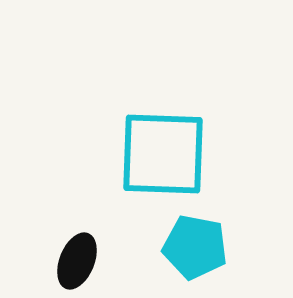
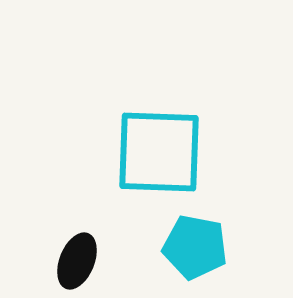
cyan square: moved 4 px left, 2 px up
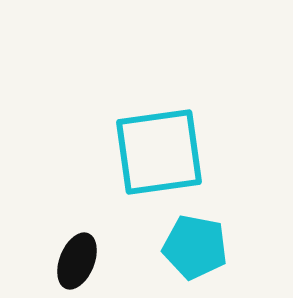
cyan square: rotated 10 degrees counterclockwise
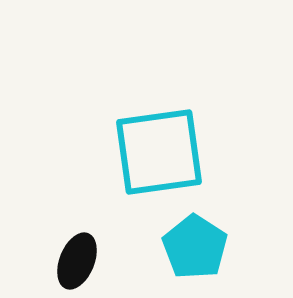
cyan pentagon: rotated 22 degrees clockwise
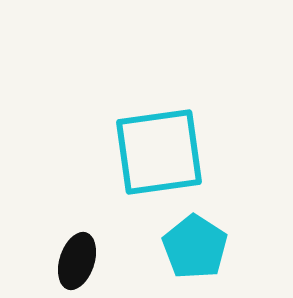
black ellipse: rotated 4 degrees counterclockwise
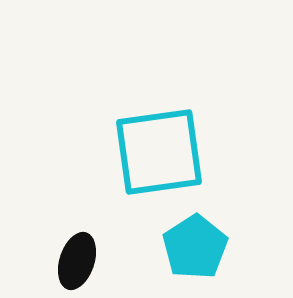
cyan pentagon: rotated 6 degrees clockwise
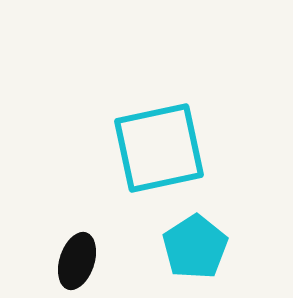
cyan square: moved 4 px up; rotated 4 degrees counterclockwise
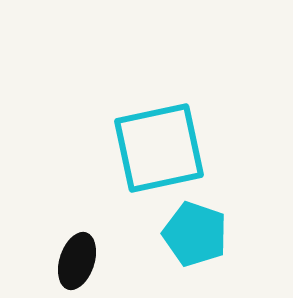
cyan pentagon: moved 13 px up; rotated 20 degrees counterclockwise
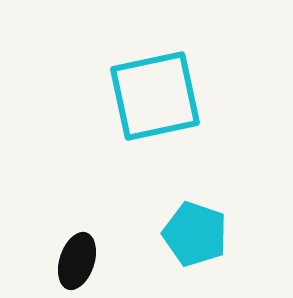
cyan square: moved 4 px left, 52 px up
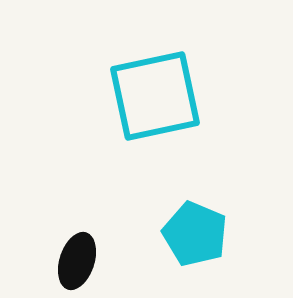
cyan pentagon: rotated 4 degrees clockwise
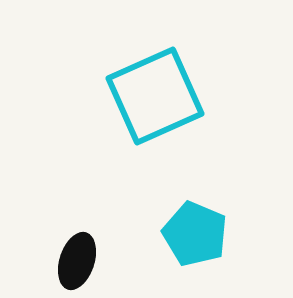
cyan square: rotated 12 degrees counterclockwise
